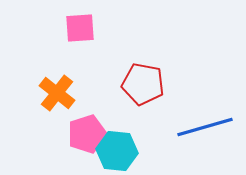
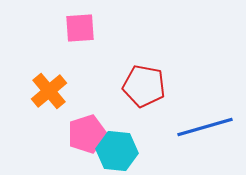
red pentagon: moved 1 px right, 2 px down
orange cross: moved 8 px left, 2 px up; rotated 12 degrees clockwise
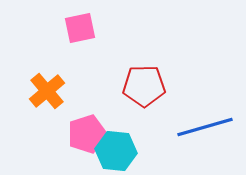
pink square: rotated 8 degrees counterclockwise
red pentagon: rotated 12 degrees counterclockwise
orange cross: moved 2 px left
cyan hexagon: moved 1 px left
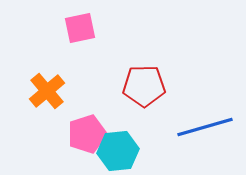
cyan hexagon: moved 2 px right; rotated 12 degrees counterclockwise
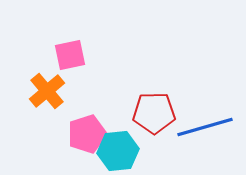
pink square: moved 10 px left, 27 px down
red pentagon: moved 10 px right, 27 px down
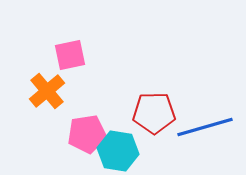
pink pentagon: rotated 9 degrees clockwise
cyan hexagon: rotated 15 degrees clockwise
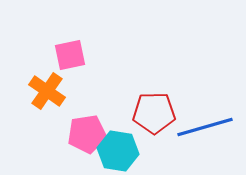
orange cross: rotated 15 degrees counterclockwise
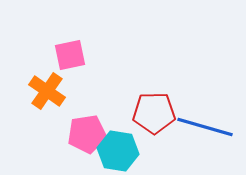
blue line: rotated 32 degrees clockwise
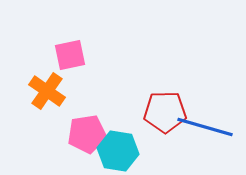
red pentagon: moved 11 px right, 1 px up
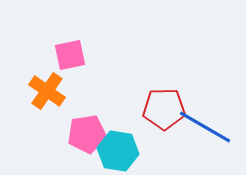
red pentagon: moved 1 px left, 3 px up
blue line: rotated 14 degrees clockwise
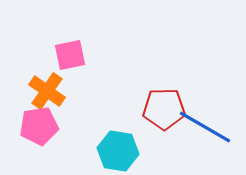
pink pentagon: moved 48 px left, 8 px up
